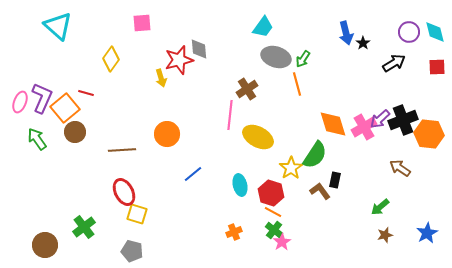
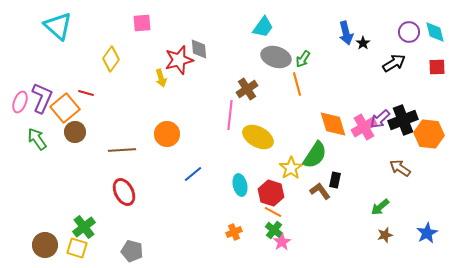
yellow square at (137, 214): moved 60 px left, 34 px down
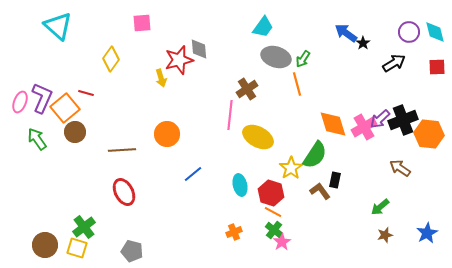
blue arrow at (346, 33): rotated 140 degrees clockwise
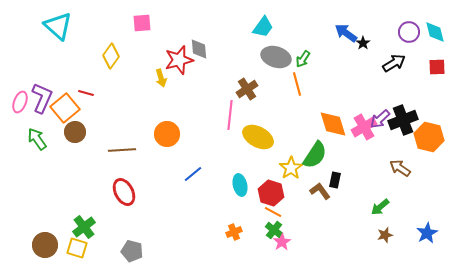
yellow diamond at (111, 59): moved 3 px up
orange hexagon at (429, 134): moved 3 px down; rotated 8 degrees clockwise
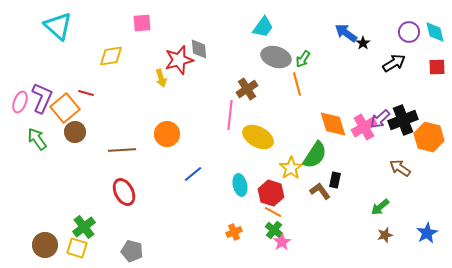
yellow diamond at (111, 56): rotated 45 degrees clockwise
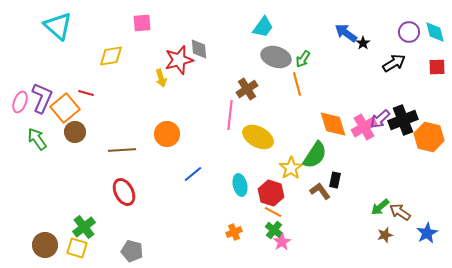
brown arrow at (400, 168): moved 44 px down
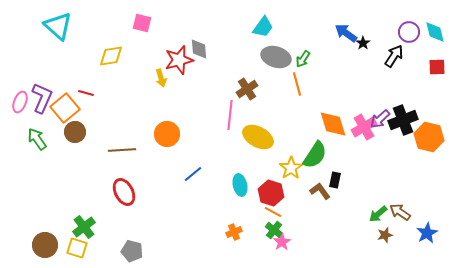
pink square at (142, 23): rotated 18 degrees clockwise
black arrow at (394, 63): moved 7 px up; rotated 25 degrees counterclockwise
green arrow at (380, 207): moved 2 px left, 7 px down
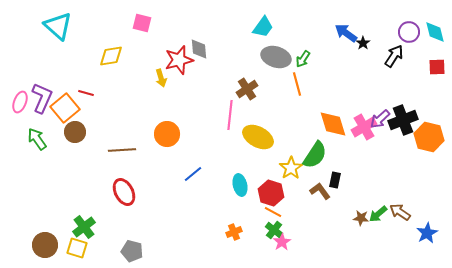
brown star at (385, 235): moved 24 px left, 17 px up; rotated 21 degrees clockwise
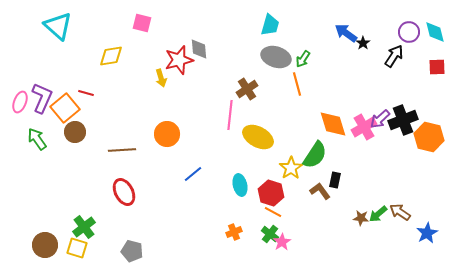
cyan trapezoid at (263, 27): moved 7 px right, 2 px up; rotated 20 degrees counterclockwise
green cross at (274, 230): moved 4 px left, 4 px down
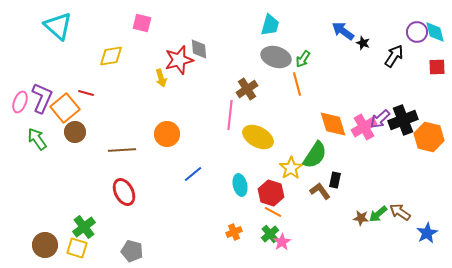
purple circle at (409, 32): moved 8 px right
blue arrow at (346, 33): moved 3 px left, 2 px up
black star at (363, 43): rotated 16 degrees counterclockwise
green cross at (270, 234): rotated 12 degrees clockwise
